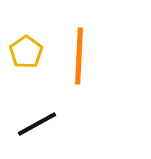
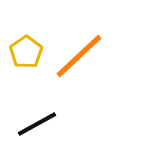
orange line: rotated 44 degrees clockwise
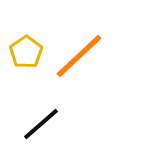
black line: moved 4 px right; rotated 12 degrees counterclockwise
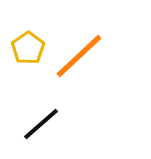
yellow pentagon: moved 2 px right, 4 px up
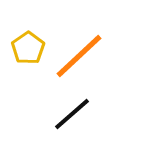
black line: moved 31 px right, 10 px up
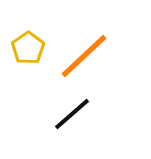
orange line: moved 5 px right
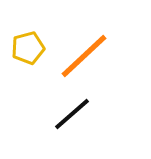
yellow pentagon: rotated 20 degrees clockwise
